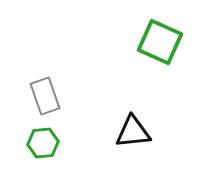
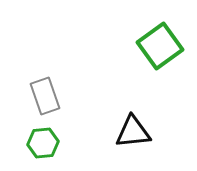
green square: moved 4 px down; rotated 30 degrees clockwise
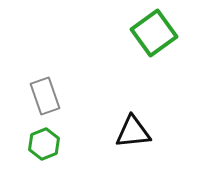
green square: moved 6 px left, 13 px up
green hexagon: moved 1 px right, 1 px down; rotated 16 degrees counterclockwise
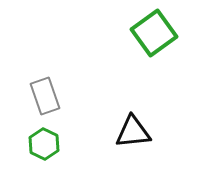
green hexagon: rotated 12 degrees counterclockwise
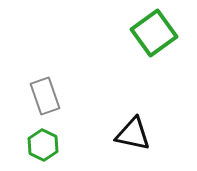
black triangle: moved 2 px down; rotated 18 degrees clockwise
green hexagon: moved 1 px left, 1 px down
